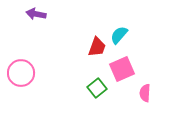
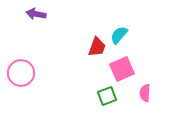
green square: moved 10 px right, 8 px down; rotated 18 degrees clockwise
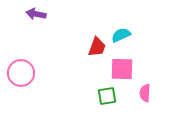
cyan semicircle: moved 2 px right; rotated 24 degrees clockwise
pink square: rotated 25 degrees clockwise
green square: rotated 12 degrees clockwise
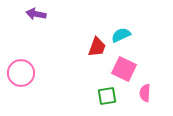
pink square: moved 2 px right; rotated 25 degrees clockwise
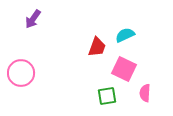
purple arrow: moved 3 px left, 5 px down; rotated 66 degrees counterclockwise
cyan semicircle: moved 4 px right
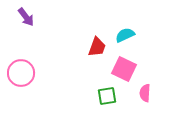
purple arrow: moved 7 px left, 2 px up; rotated 72 degrees counterclockwise
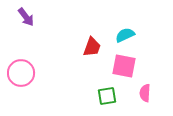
red trapezoid: moved 5 px left
pink square: moved 3 px up; rotated 15 degrees counterclockwise
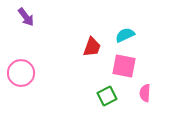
green square: rotated 18 degrees counterclockwise
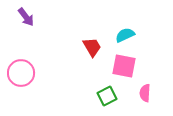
red trapezoid: rotated 50 degrees counterclockwise
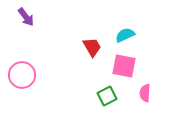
pink circle: moved 1 px right, 2 px down
